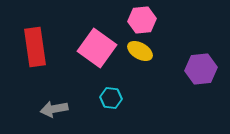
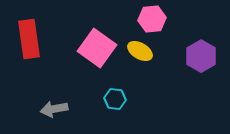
pink hexagon: moved 10 px right, 1 px up
red rectangle: moved 6 px left, 8 px up
purple hexagon: moved 13 px up; rotated 24 degrees counterclockwise
cyan hexagon: moved 4 px right, 1 px down
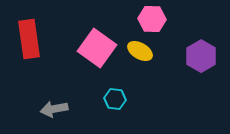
pink hexagon: rotated 8 degrees clockwise
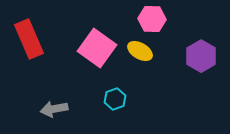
red rectangle: rotated 15 degrees counterclockwise
cyan hexagon: rotated 25 degrees counterclockwise
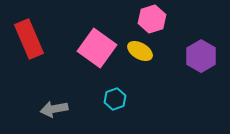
pink hexagon: rotated 20 degrees counterclockwise
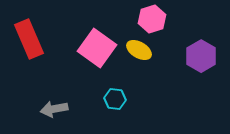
yellow ellipse: moved 1 px left, 1 px up
cyan hexagon: rotated 25 degrees clockwise
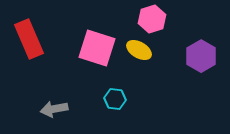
pink square: rotated 18 degrees counterclockwise
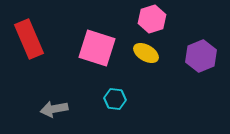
yellow ellipse: moved 7 px right, 3 px down
purple hexagon: rotated 8 degrees clockwise
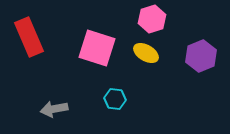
red rectangle: moved 2 px up
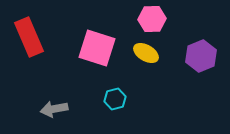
pink hexagon: rotated 16 degrees clockwise
cyan hexagon: rotated 20 degrees counterclockwise
